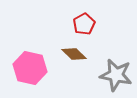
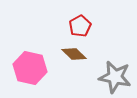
red pentagon: moved 4 px left, 2 px down
gray star: moved 1 px left, 2 px down
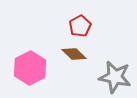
pink hexagon: rotated 20 degrees clockwise
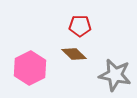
red pentagon: rotated 30 degrees clockwise
gray star: moved 2 px up
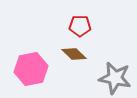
pink hexagon: moved 1 px right, 1 px down; rotated 16 degrees clockwise
gray star: moved 3 px down
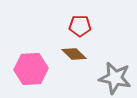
pink hexagon: rotated 8 degrees clockwise
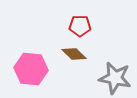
pink hexagon: rotated 8 degrees clockwise
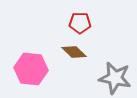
red pentagon: moved 3 px up
brown diamond: moved 2 px up
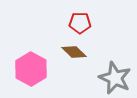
pink hexagon: rotated 24 degrees clockwise
gray star: rotated 12 degrees clockwise
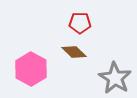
gray star: rotated 8 degrees clockwise
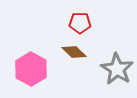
gray star: moved 2 px right, 9 px up
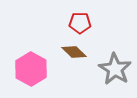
gray star: moved 2 px left
